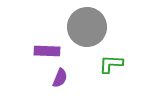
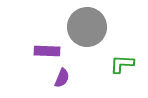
green L-shape: moved 11 px right
purple semicircle: moved 2 px right
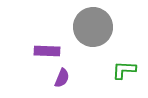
gray circle: moved 6 px right
green L-shape: moved 2 px right, 6 px down
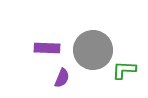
gray circle: moved 23 px down
purple rectangle: moved 3 px up
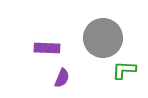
gray circle: moved 10 px right, 12 px up
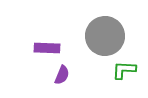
gray circle: moved 2 px right, 2 px up
purple semicircle: moved 3 px up
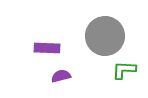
purple semicircle: moved 1 px left, 1 px down; rotated 126 degrees counterclockwise
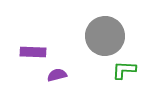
purple rectangle: moved 14 px left, 4 px down
purple semicircle: moved 4 px left, 1 px up
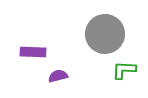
gray circle: moved 2 px up
purple semicircle: moved 1 px right, 1 px down
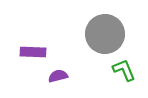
green L-shape: rotated 65 degrees clockwise
